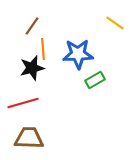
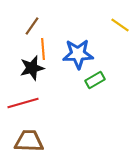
yellow line: moved 5 px right, 2 px down
brown trapezoid: moved 3 px down
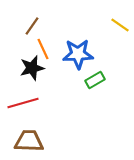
orange line: rotated 20 degrees counterclockwise
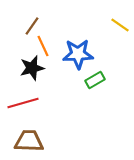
orange line: moved 3 px up
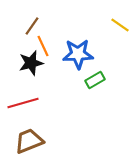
black star: moved 1 px left, 5 px up
brown trapezoid: rotated 24 degrees counterclockwise
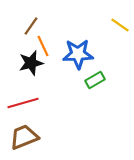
brown line: moved 1 px left
brown trapezoid: moved 5 px left, 4 px up
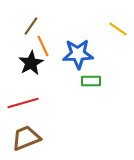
yellow line: moved 2 px left, 4 px down
black star: rotated 15 degrees counterclockwise
green rectangle: moved 4 px left, 1 px down; rotated 30 degrees clockwise
brown trapezoid: moved 2 px right, 1 px down
